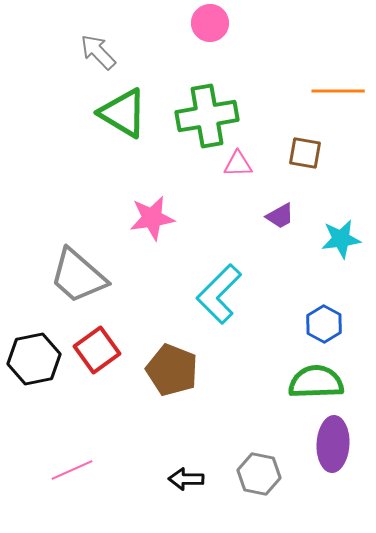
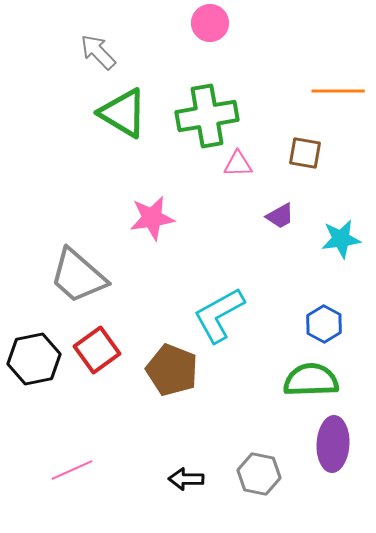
cyan L-shape: moved 21 px down; rotated 16 degrees clockwise
green semicircle: moved 5 px left, 2 px up
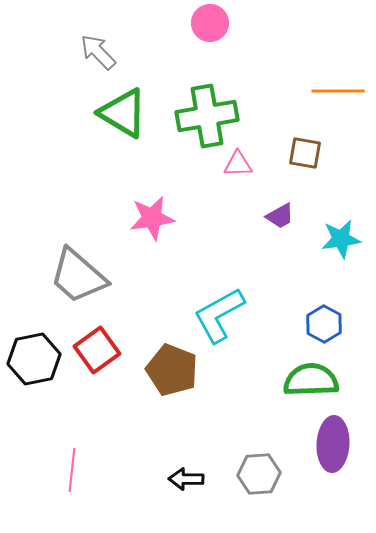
pink line: rotated 60 degrees counterclockwise
gray hexagon: rotated 15 degrees counterclockwise
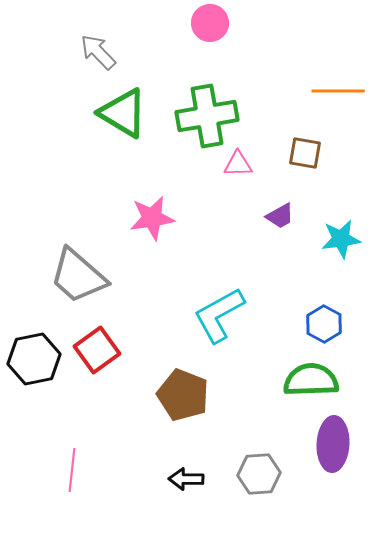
brown pentagon: moved 11 px right, 25 px down
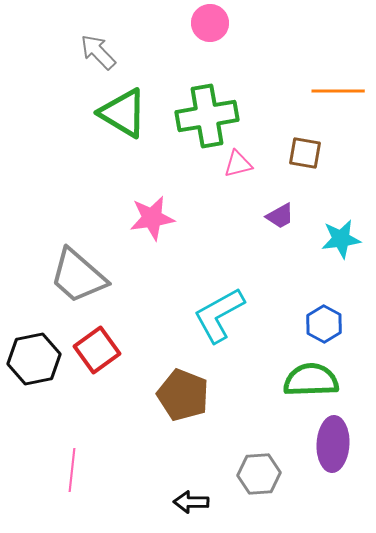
pink triangle: rotated 12 degrees counterclockwise
black arrow: moved 5 px right, 23 px down
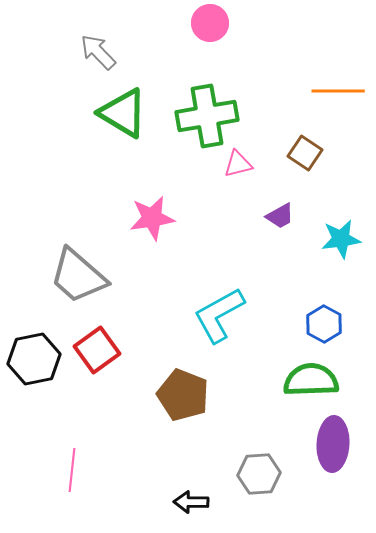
brown square: rotated 24 degrees clockwise
